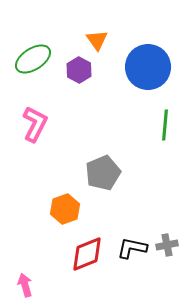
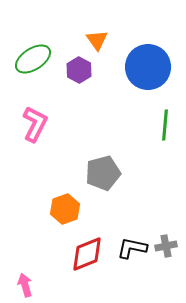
gray pentagon: rotated 8 degrees clockwise
gray cross: moved 1 px left, 1 px down
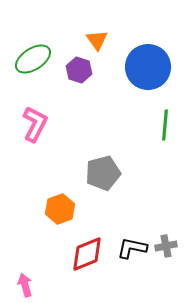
purple hexagon: rotated 10 degrees counterclockwise
orange hexagon: moved 5 px left
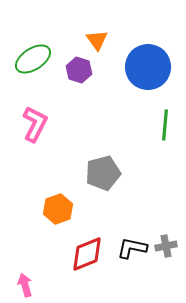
orange hexagon: moved 2 px left
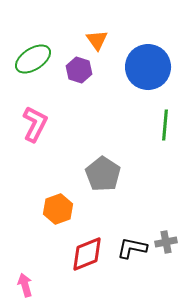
gray pentagon: moved 1 px down; rotated 24 degrees counterclockwise
gray cross: moved 4 px up
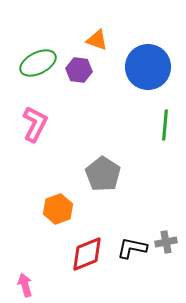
orange triangle: rotated 35 degrees counterclockwise
green ellipse: moved 5 px right, 4 px down; rotated 6 degrees clockwise
purple hexagon: rotated 10 degrees counterclockwise
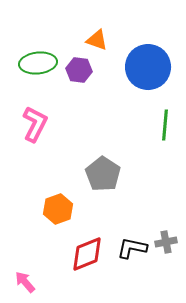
green ellipse: rotated 21 degrees clockwise
pink arrow: moved 3 px up; rotated 25 degrees counterclockwise
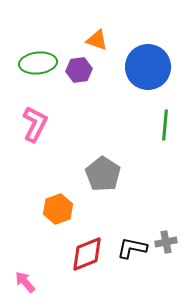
purple hexagon: rotated 15 degrees counterclockwise
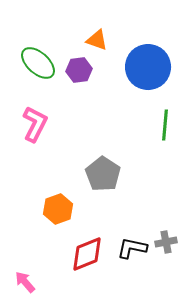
green ellipse: rotated 48 degrees clockwise
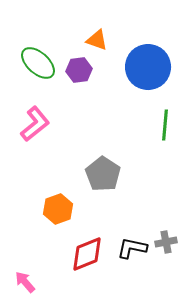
pink L-shape: rotated 24 degrees clockwise
